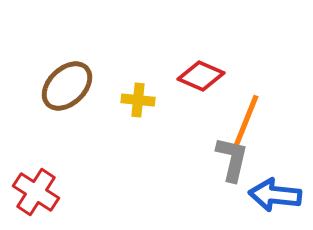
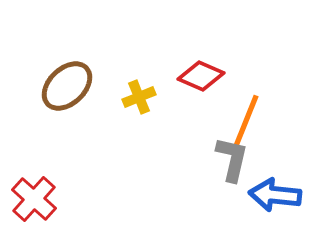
yellow cross: moved 1 px right, 3 px up; rotated 28 degrees counterclockwise
red cross: moved 2 px left, 7 px down; rotated 9 degrees clockwise
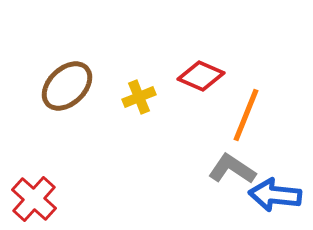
orange line: moved 6 px up
gray L-shape: moved 10 px down; rotated 69 degrees counterclockwise
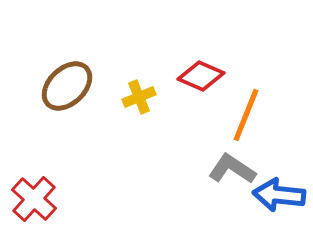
blue arrow: moved 4 px right
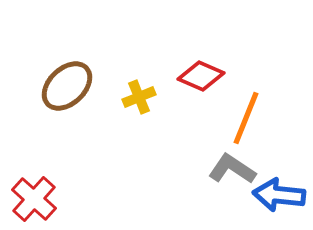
orange line: moved 3 px down
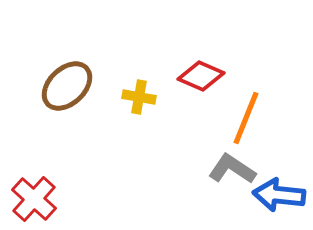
yellow cross: rotated 32 degrees clockwise
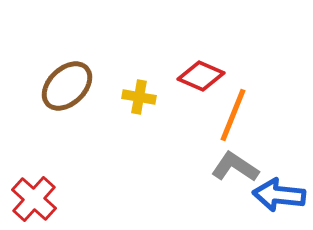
orange line: moved 13 px left, 3 px up
gray L-shape: moved 3 px right, 2 px up
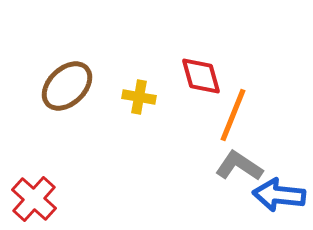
red diamond: rotated 51 degrees clockwise
gray L-shape: moved 4 px right, 1 px up
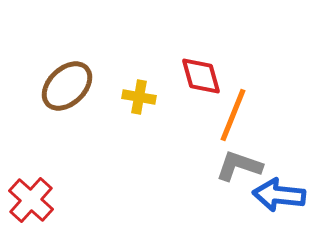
gray L-shape: rotated 15 degrees counterclockwise
red cross: moved 3 px left, 1 px down
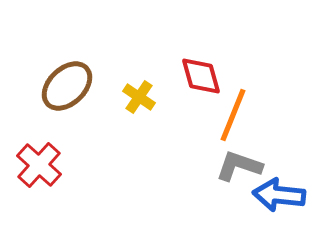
yellow cross: rotated 24 degrees clockwise
red cross: moved 8 px right, 35 px up
